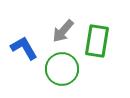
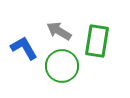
gray arrow: moved 4 px left; rotated 80 degrees clockwise
green circle: moved 3 px up
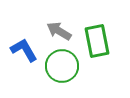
green rectangle: rotated 20 degrees counterclockwise
blue L-shape: moved 2 px down
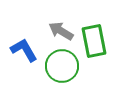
gray arrow: moved 2 px right
green rectangle: moved 3 px left
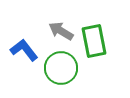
blue L-shape: rotated 8 degrees counterclockwise
green circle: moved 1 px left, 2 px down
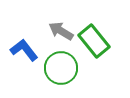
green rectangle: rotated 28 degrees counterclockwise
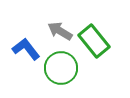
gray arrow: moved 1 px left
blue L-shape: moved 2 px right, 1 px up
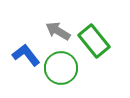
gray arrow: moved 2 px left
blue L-shape: moved 6 px down
